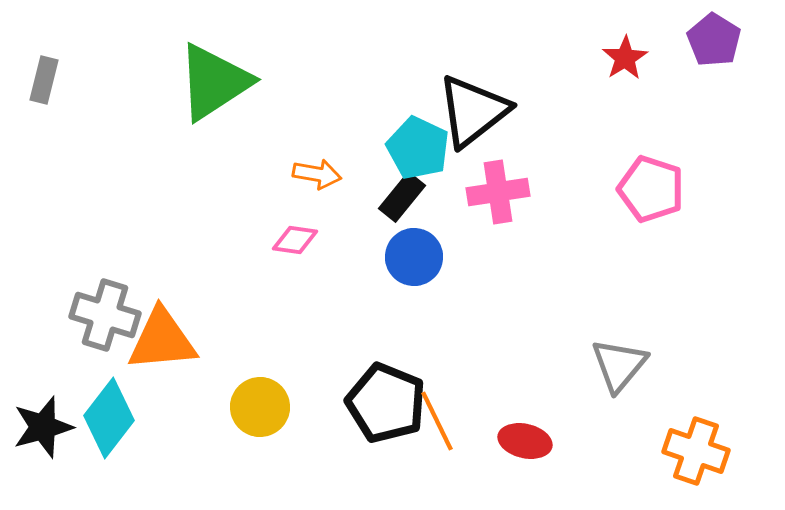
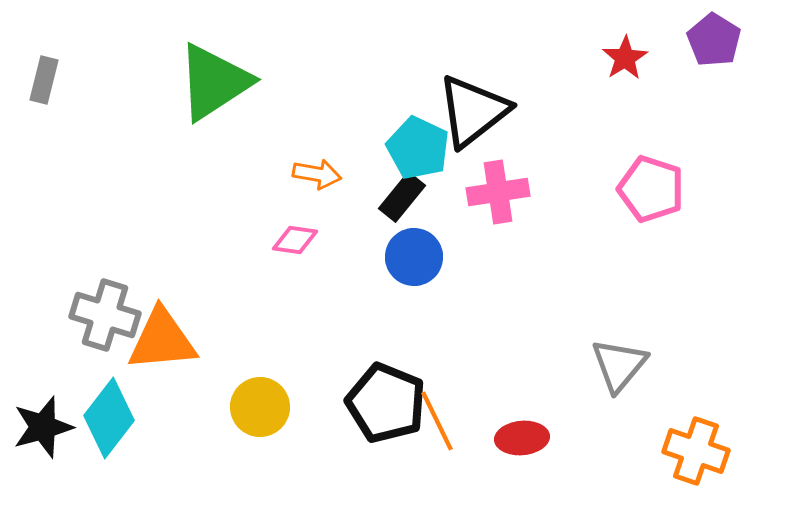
red ellipse: moved 3 px left, 3 px up; rotated 18 degrees counterclockwise
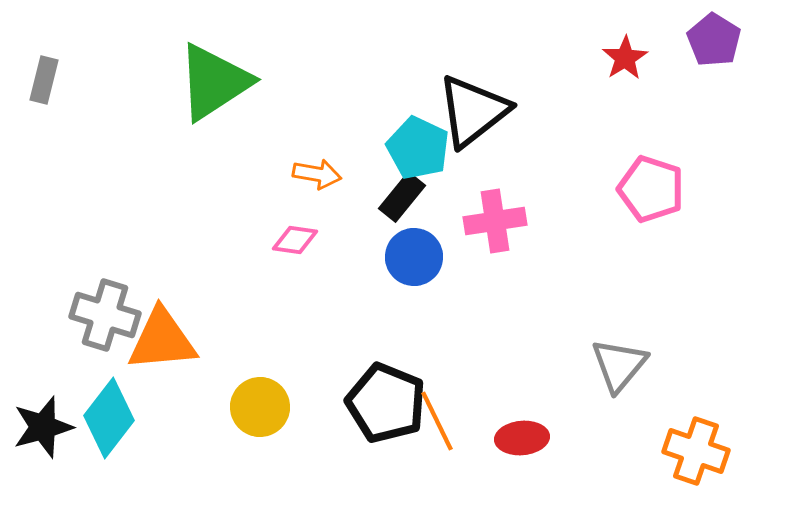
pink cross: moved 3 px left, 29 px down
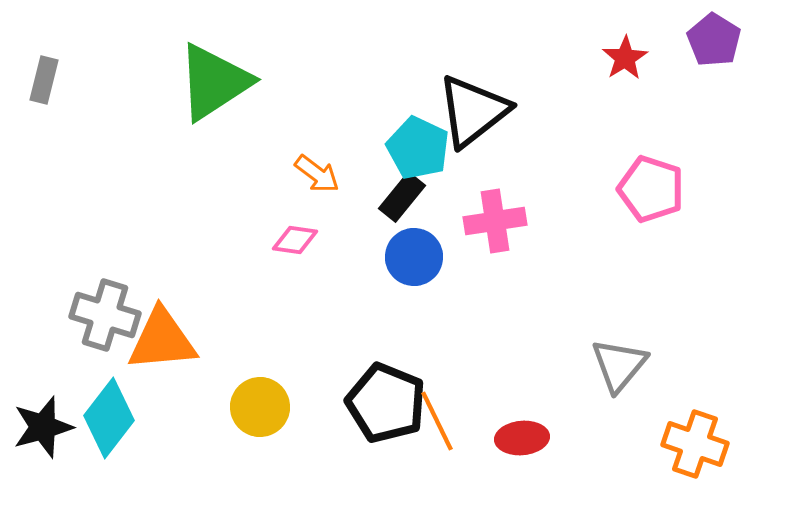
orange arrow: rotated 27 degrees clockwise
orange cross: moved 1 px left, 7 px up
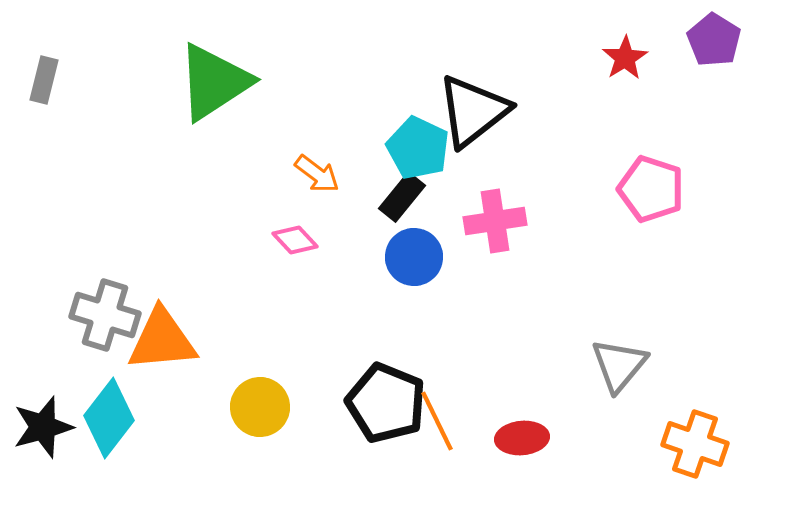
pink diamond: rotated 39 degrees clockwise
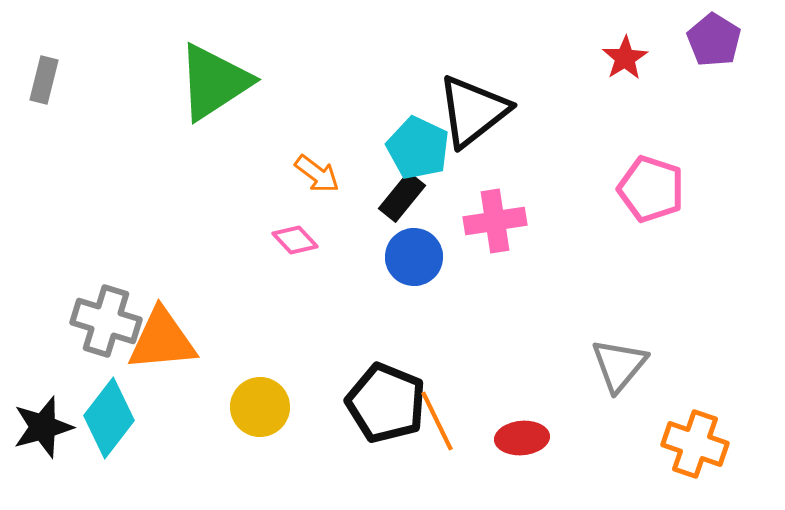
gray cross: moved 1 px right, 6 px down
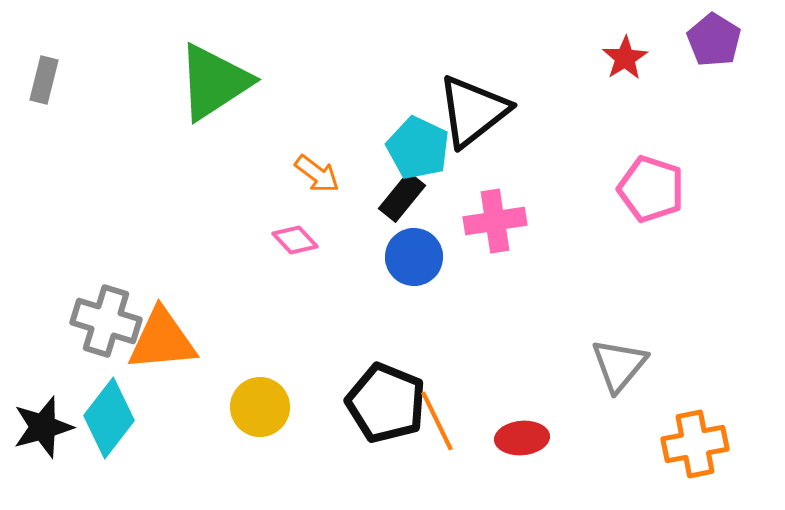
orange cross: rotated 30 degrees counterclockwise
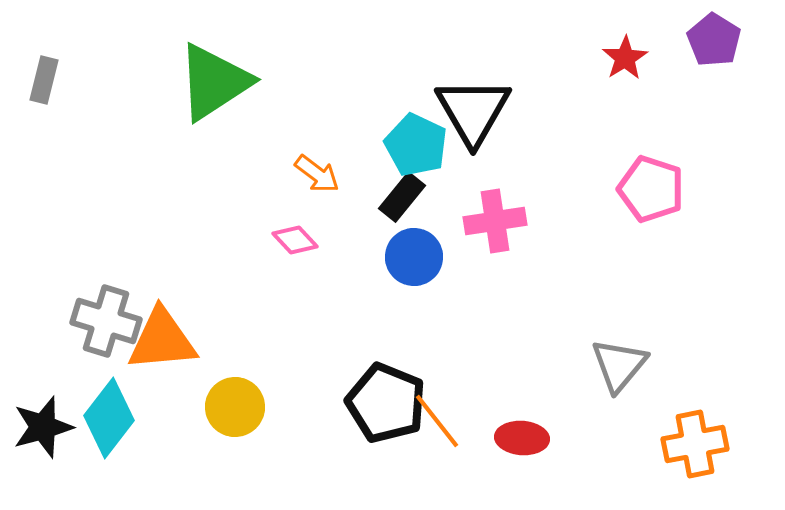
black triangle: rotated 22 degrees counterclockwise
cyan pentagon: moved 2 px left, 3 px up
yellow circle: moved 25 px left
orange line: rotated 12 degrees counterclockwise
red ellipse: rotated 9 degrees clockwise
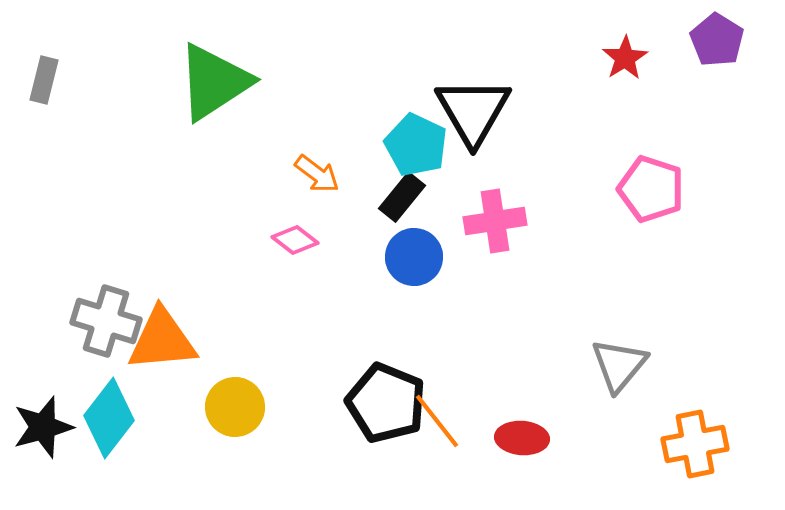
purple pentagon: moved 3 px right
pink diamond: rotated 9 degrees counterclockwise
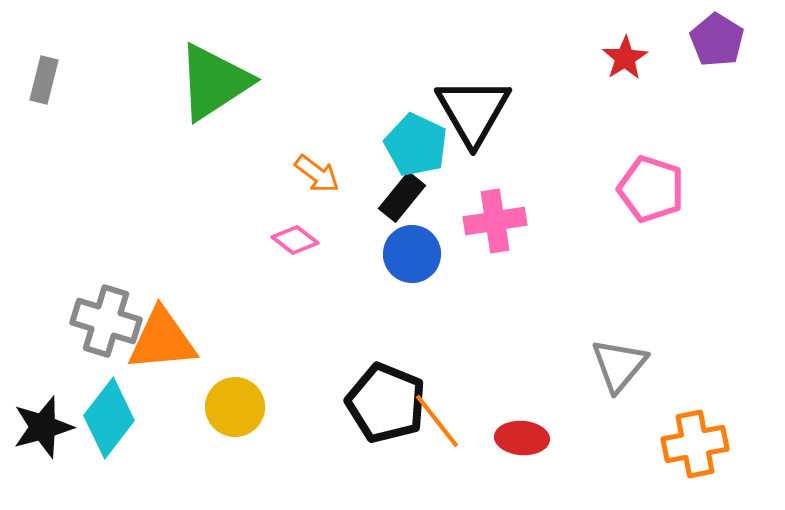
blue circle: moved 2 px left, 3 px up
